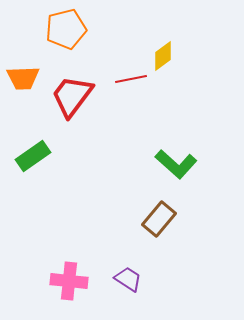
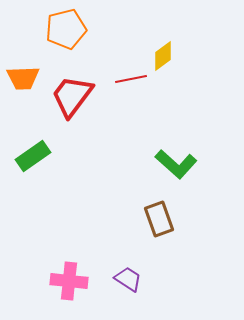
brown rectangle: rotated 60 degrees counterclockwise
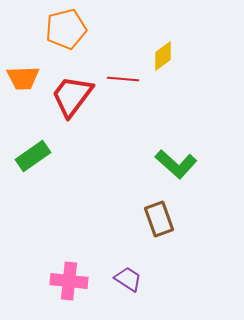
red line: moved 8 px left; rotated 16 degrees clockwise
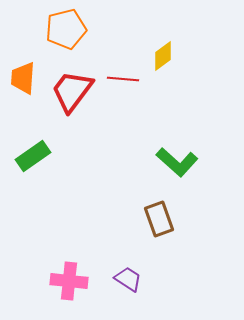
orange trapezoid: rotated 96 degrees clockwise
red trapezoid: moved 5 px up
green L-shape: moved 1 px right, 2 px up
